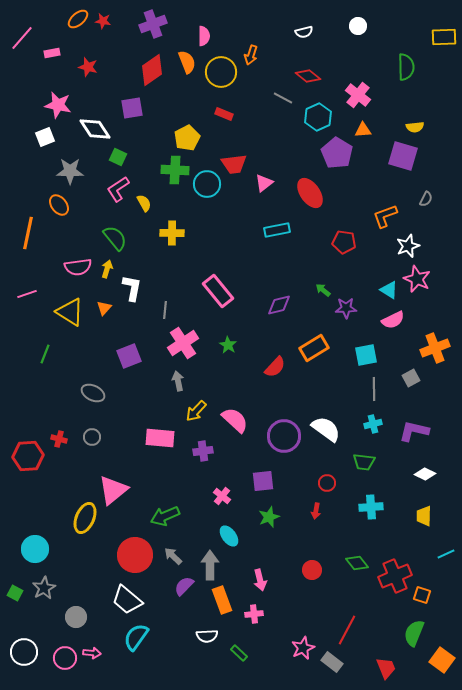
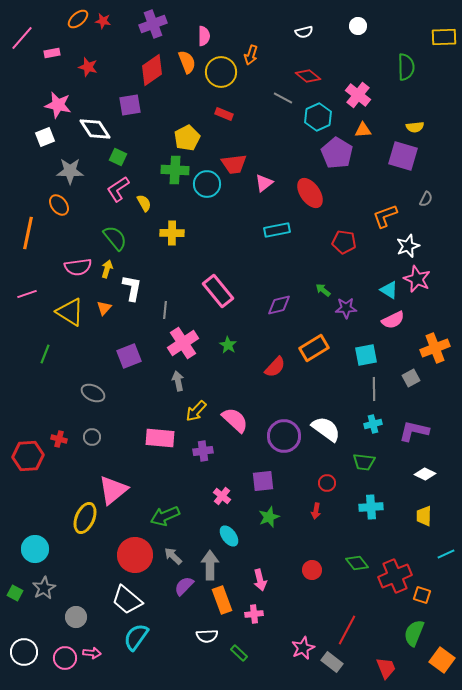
purple square at (132, 108): moved 2 px left, 3 px up
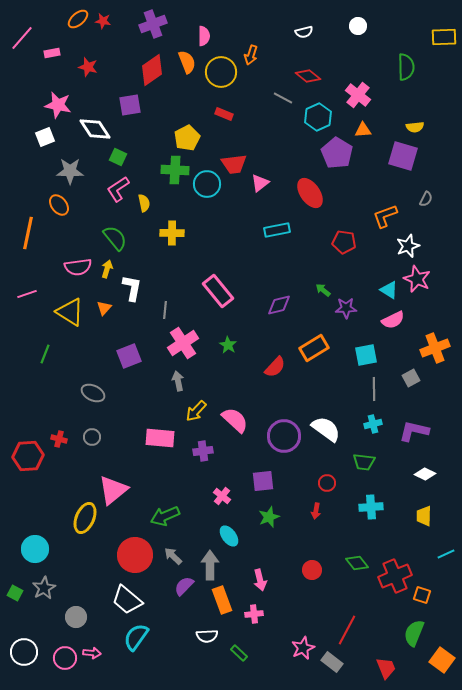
pink triangle at (264, 183): moved 4 px left
yellow semicircle at (144, 203): rotated 18 degrees clockwise
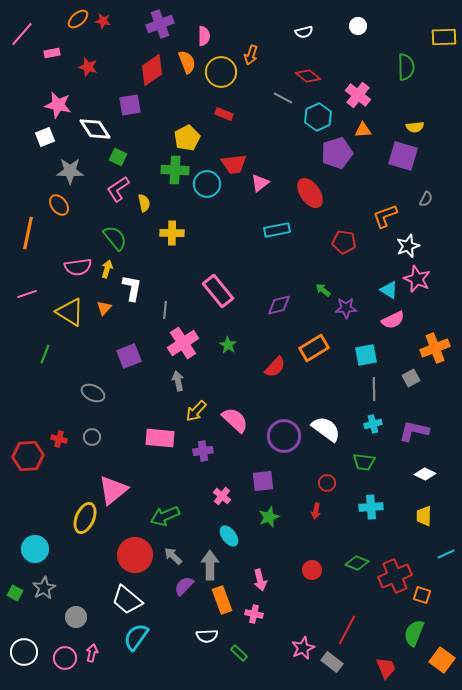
purple cross at (153, 24): moved 7 px right
pink line at (22, 38): moved 4 px up
purple pentagon at (337, 153): rotated 24 degrees clockwise
green diamond at (357, 563): rotated 30 degrees counterclockwise
pink cross at (254, 614): rotated 18 degrees clockwise
pink arrow at (92, 653): rotated 84 degrees counterclockwise
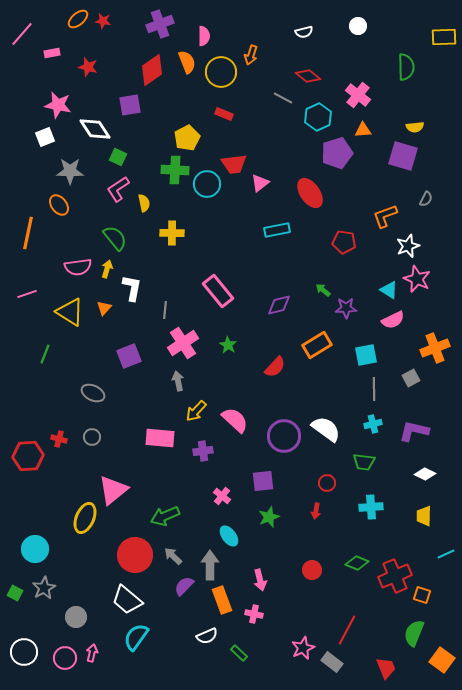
orange rectangle at (314, 348): moved 3 px right, 3 px up
white semicircle at (207, 636): rotated 20 degrees counterclockwise
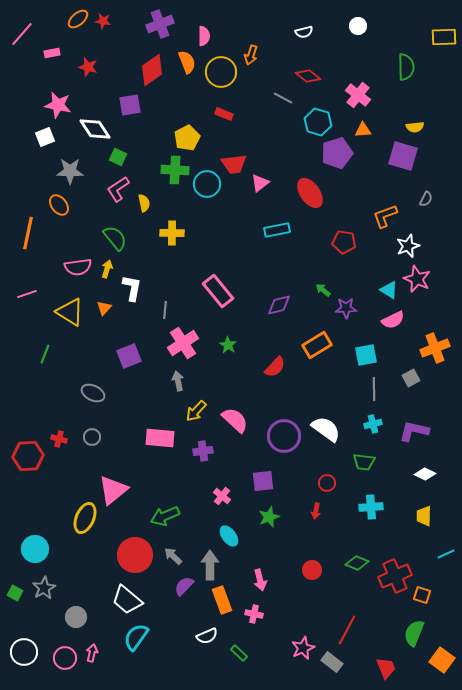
cyan hexagon at (318, 117): moved 5 px down; rotated 20 degrees counterclockwise
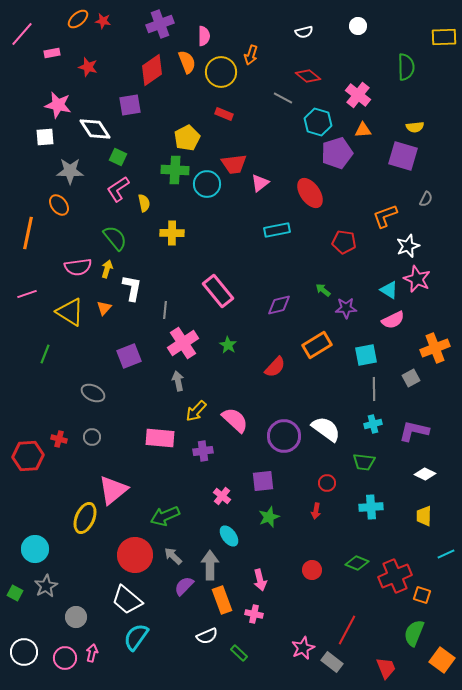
white square at (45, 137): rotated 18 degrees clockwise
gray star at (44, 588): moved 2 px right, 2 px up
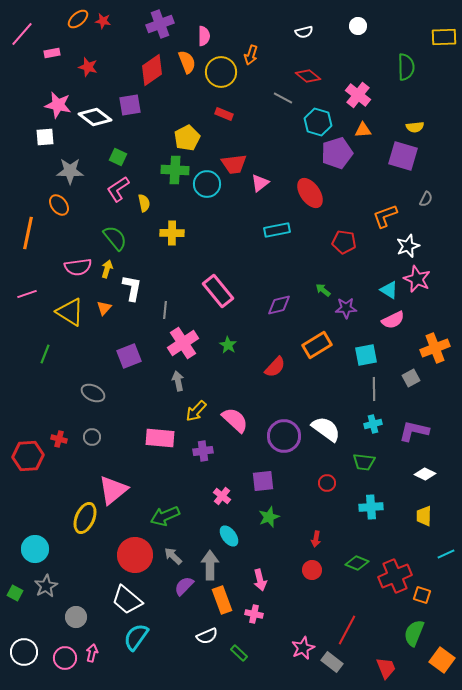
white diamond at (95, 129): moved 12 px up; rotated 20 degrees counterclockwise
red arrow at (316, 511): moved 28 px down
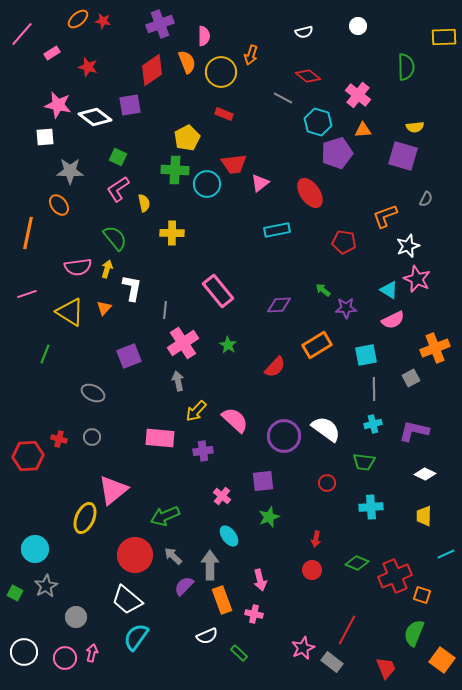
pink rectangle at (52, 53): rotated 21 degrees counterclockwise
purple diamond at (279, 305): rotated 10 degrees clockwise
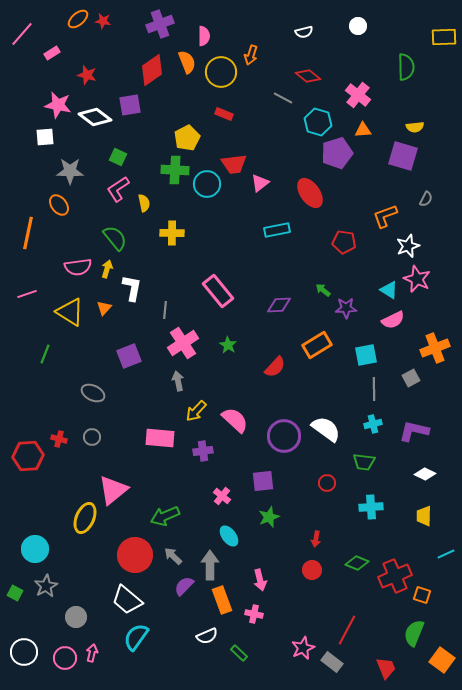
red star at (88, 67): moved 1 px left, 8 px down
